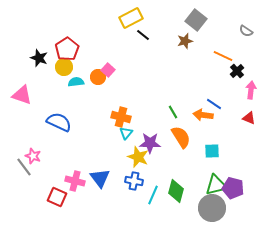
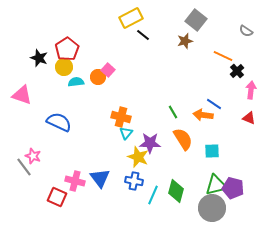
orange semicircle: moved 2 px right, 2 px down
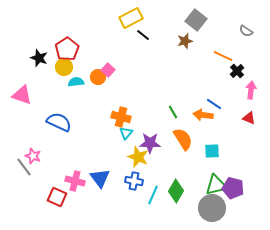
green diamond: rotated 15 degrees clockwise
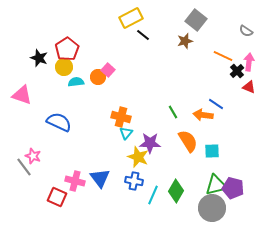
pink arrow: moved 2 px left, 28 px up
blue line: moved 2 px right
red triangle: moved 31 px up
orange semicircle: moved 5 px right, 2 px down
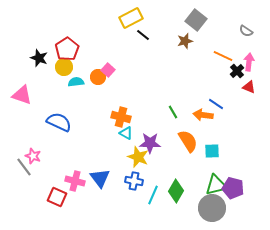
cyan triangle: rotated 40 degrees counterclockwise
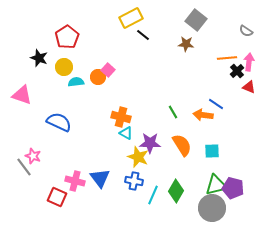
brown star: moved 1 px right, 3 px down; rotated 21 degrees clockwise
red pentagon: moved 12 px up
orange line: moved 4 px right, 2 px down; rotated 30 degrees counterclockwise
orange semicircle: moved 6 px left, 4 px down
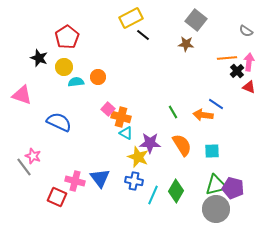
pink square: moved 39 px down
gray circle: moved 4 px right, 1 px down
